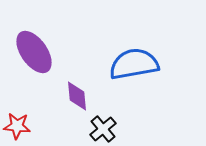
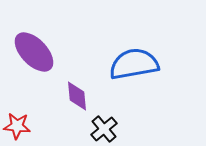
purple ellipse: rotated 9 degrees counterclockwise
black cross: moved 1 px right
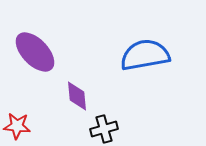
purple ellipse: moved 1 px right
blue semicircle: moved 11 px right, 9 px up
black cross: rotated 24 degrees clockwise
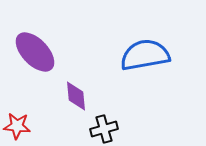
purple diamond: moved 1 px left
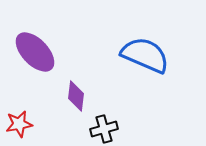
blue semicircle: rotated 33 degrees clockwise
purple diamond: rotated 12 degrees clockwise
red star: moved 2 px right, 2 px up; rotated 16 degrees counterclockwise
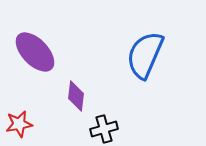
blue semicircle: rotated 90 degrees counterclockwise
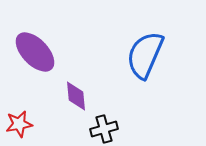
purple diamond: rotated 12 degrees counterclockwise
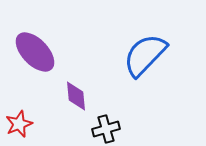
blue semicircle: rotated 21 degrees clockwise
red star: rotated 12 degrees counterclockwise
black cross: moved 2 px right
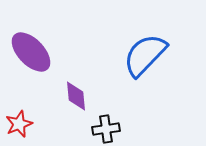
purple ellipse: moved 4 px left
black cross: rotated 8 degrees clockwise
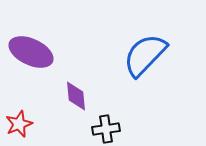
purple ellipse: rotated 21 degrees counterclockwise
